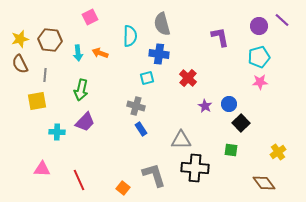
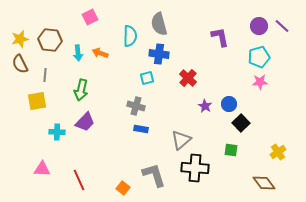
purple line: moved 6 px down
gray semicircle: moved 3 px left
blue rectangle: rotated 48 degrees counterclockwise
gray triangle: rotated 40 degrees counterclockwise
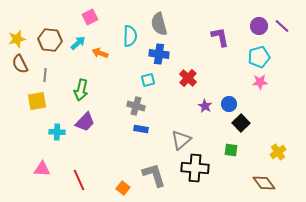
yellow star: moved 3 px left
cyan arrow: moved 10 px up; rotated 126 degrees counterclockwise
cyan square: moved 1 px right, 2 px down
